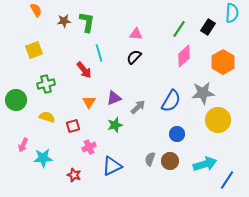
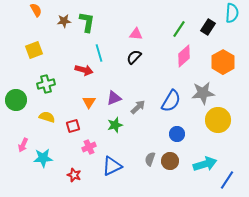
red arrow: rotated 36 degrees counterclockwise
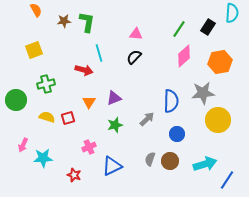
orange hexagon: moved 3 px left; rotated 20 degrees clockwise
blue semicircle: rotated 30 degrees counterclockwise
gray arrow: moved 9 px right, 12 px down
red square: moved 5 px left, 8 px up
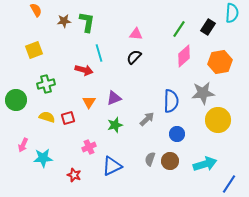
blue line: moved 2 px right, 4 px down
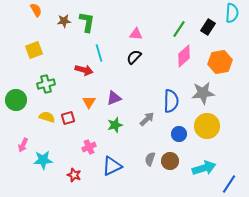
yellow circle: moved 11 px left, 6 px down
blue circle: moved 2 px right
cyan star: moved 2 px down
cyan arrow: moved 1 px left, 4 px down
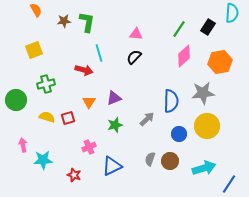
pink arrow: rotated 144 degrees clockwise
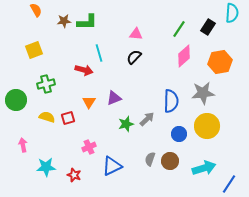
green L-shape: rotated 80 degrees clockwise
green star: moved 11 px right, 1 px up
cyan star: moved 3 px right, 7 px down
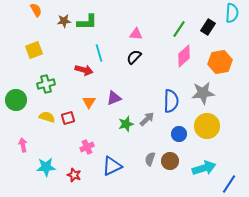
pink cross: moved 2 px left
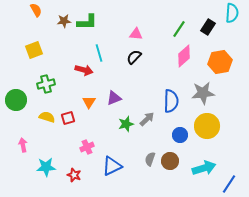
blue circle: moved 1 px right, 1 px down
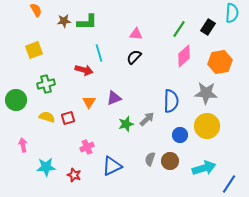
gray star: moved 3 px right; rotated 10 degrees clockwise
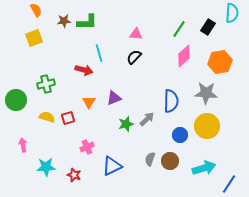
yellow square: moved 12 px up
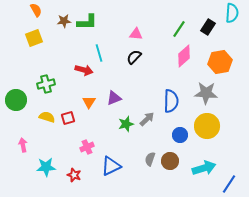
blue triangle: moved 1 px left
